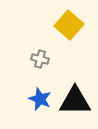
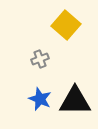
yellow square: moved 3 px left
gray cross: rotated 36 degrees counterclockwise
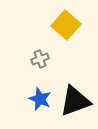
black triangle: rotated 20 degrees counterclockwise
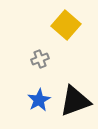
blue star: moved 1 px left, 1 px down; rotated 20 degrees clockwise
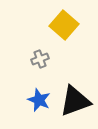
yellow square: moved 2 px left
blue star: rotated 20 degrees counterclockwise
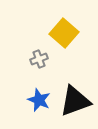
yellow square: moved 8 px down
gray cross: moved 1 px left
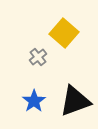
gray cross: moved 1 px left, 2 px up; rotated 18 degrees counterclockwise
blue star: moved 5 px left, 1 px down; rotated 15 degrees clockwise
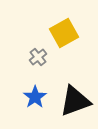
yellow square: rotated 20 degrees clockwise
blue star: moved 1 px right, 4 px up
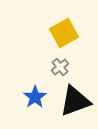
gray cross: moved 22 px right, 10 px down
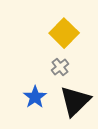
yellow square: rotated 16 degrees counterclockwise
black triangle: rotated 24 degrees counterclockwise
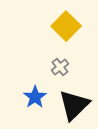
yellow square: moved 2 px right, 7 px up
black triangle: moved 1 px left, 4 px down
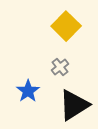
blue star: moved 7 px left, 6 px up
black triangle: rotated 12 degrees clockwise
